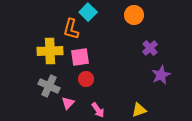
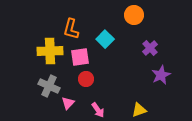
cyan square: moved 17 px right, 27 px down
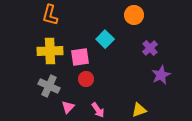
orange L-shape: moved 21 px left, 14 px up
pink triangle: moved 4 px down
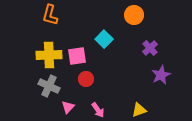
cyan square: moved 1 px left
yellow cross: moved 1 px left, 4 px down
pink square: moved 3 px left, 1 px up
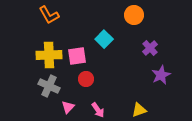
orange L-shape: moved 1 px left; rotated 45 degrees counterclockwise
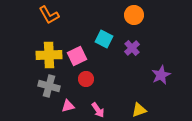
cyan square: rotated 18 degrees counterclockwise
purple cross: moved 18 px left
pink square: rotated 18 degrees counterclockwise
gray cross: rotated 10 degrees counterclockwise
pink triangle: moved 1 px up; rotated 32 degrees clockwise
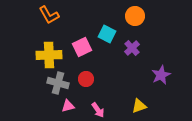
orange circle: moved 1 px right, 1 px down
cyan square: moved 3 px right, 5 px up
pink square: moved 5 px right, 9 px up
gray cross: moved 9 px right, 3 px up
yellow triangle: moved 4 px up
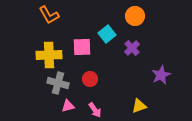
cyan square: rotated 24 degrees clockwise
pink square: rotated 24 degrees clockwise
red circle: moved 4 px right
pink arrow: moved 3 px left
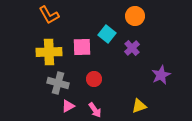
cyan square: rotated 12 degrees counterclockwise
yellow cross: moved 3 px up
red circle: moved 4 px right
pink triangle: rotated 16 degrees counterclockwise
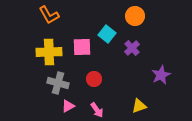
pink arrow: moved 2 px right
